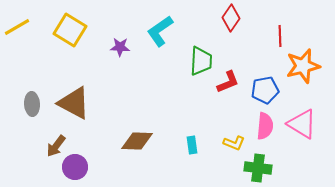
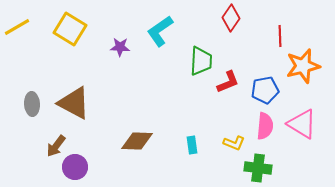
yellow square: moved 1 px up
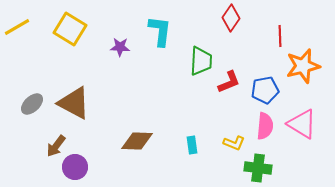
cyan L-shape: rotated 132 degrees clockwise
red L-shape: moved 1 px right
gray ellipse: rotated 50 degrees clockwise
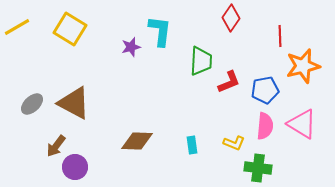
purple star: moved 11 px right; rotated 18 degrees counterclockwise
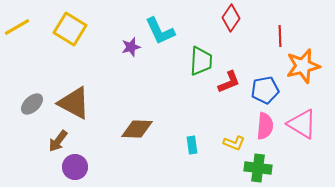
cyan L-shape: rotated 148 degrees clockwise
brown diamond: moved 12 px up
brown arrow: moved 2 px right, 5 px up
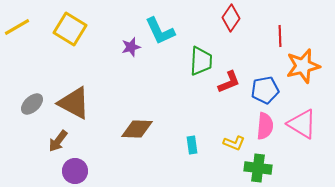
purple circle: moved 4 px down
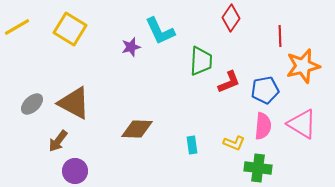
pink semicircle: moved 2 px left
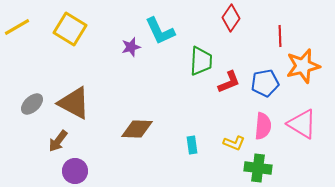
blue pentagon: moved 7 px up
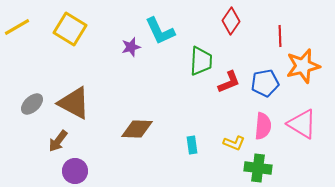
red diamond: moved 3 px down
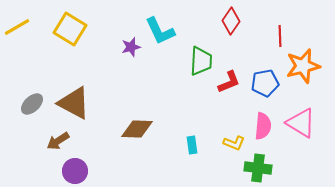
pink triangle: moved 1 px left, 1 px up
brown arrow: rotated 20 degrees clockwise
